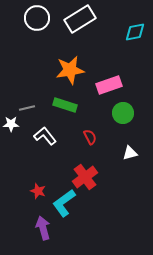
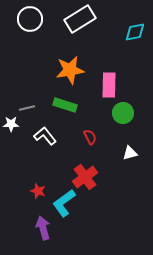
white circle: moved 7 px left, 1 px down
pink rectangle: rotated 70 degrees counterclockwise
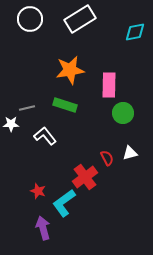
red semicircle: moved 17 px right, 21 px down
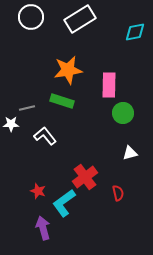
white circle: moved 1 px right, 2 px up
orange star: moved 2 px left
green rectangle: moved 3 px left, 4 px up
red semicircle: moved 11 px right, 35 px down; rotated 14 degrees clockwise
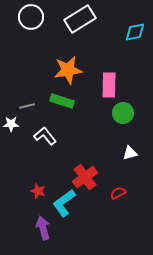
gray line: moved 2 px up
red semicircle: rotated 105 degrees counterclockwise
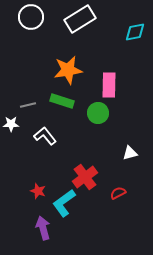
gray line: moved 1 px right, 1 px up
green circle: moved 25 px left
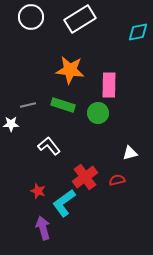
cyan diamond: moved 3 px right
orange star: moved 2 px right; rotated 16 degrees clockwise
green rectangle: moved 1 px right, 4 px down
white L-shape: moved 4 px right, 10 px down
red semicircle: moved 1 px left, 13 px up; rotated 14 degrees clockwise
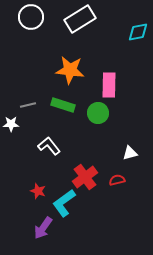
purple arrow: rotated 130 degrees counterclockwise
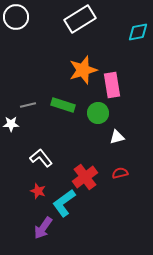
white circle: moved 15 px left
orange star: moved 13 px right; rotated 24 degrees counterclockwise
pink rectangle: moved 3 px right; rotated 10 degrees counterclockwise
white L-shape: moved 8 px left, 12 px down
white triangle: moved 13 px left, 16 px up
red semicircle: moved 3 px right, 7 px up
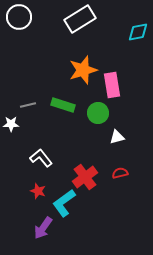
white circle: moved 3 px right
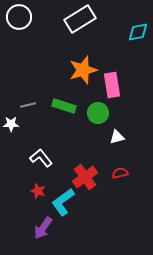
green rectangle: moved 1 px right, 1 px down
cyan L-shape: moved 1 px left, 1 px up
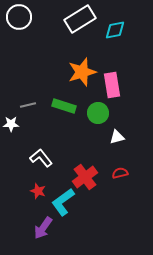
cyan diamond: moved 23 px left, 2 px up
orange star: moved 1 px left, 2 px down
